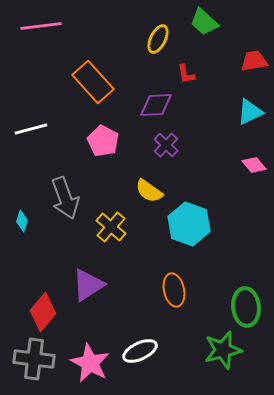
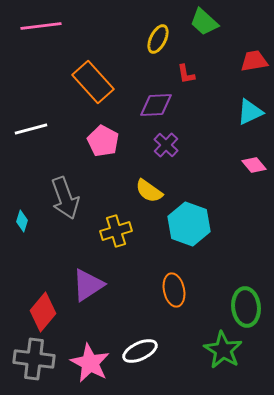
yellow cross: moved 5 px right, 4 px down; rotated 32 degrees clockwise
green star: rotated 27 degrees counterclockwise
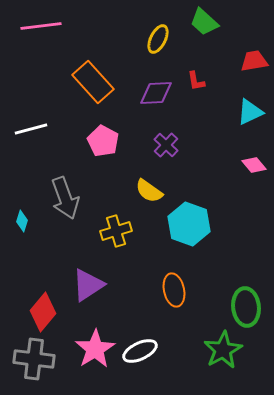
red L-shape: moved 10 px right, 7 px down
purple diamond: moved 12 px up
green star: rotated 12 degrees clockwise
pink star: moved 5 px right, 14 px up; rotated 12 degrees clockwise
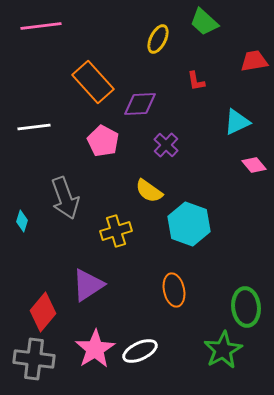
purple diamond: moved 16 px left, 11 px down
cyan triangle: moved 13 px left, 10 px down
white line: moved 3 px right, 2 px up; rotated 8 degrees clockwise
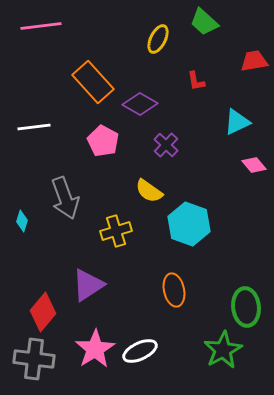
purple diamond: rotated 32 degrees clockwise
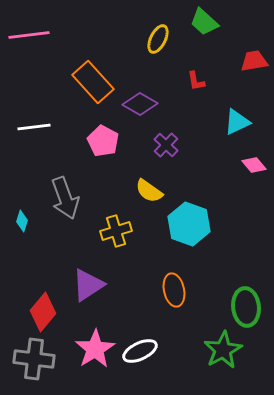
pink line: moved 12 px left, 9 px down
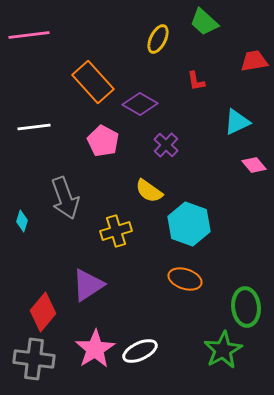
orange ellipse: moved 11 px right, 11 px up; rotated 60 degrees counterclockwise
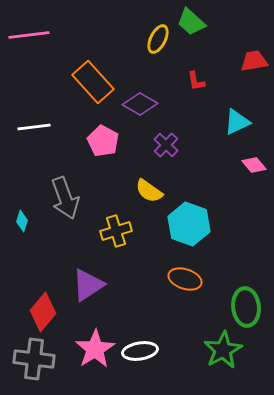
green trapezoid: moved 13 px left
white ellipse: rotated 16 degrees clockwise
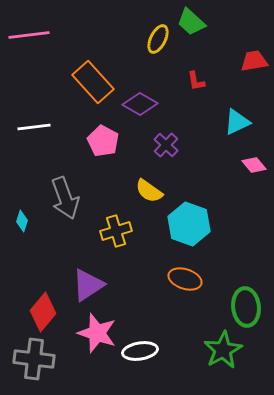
pink star: moved 2 px right, 16 px up; rotated 21 degrees counterclockwise
